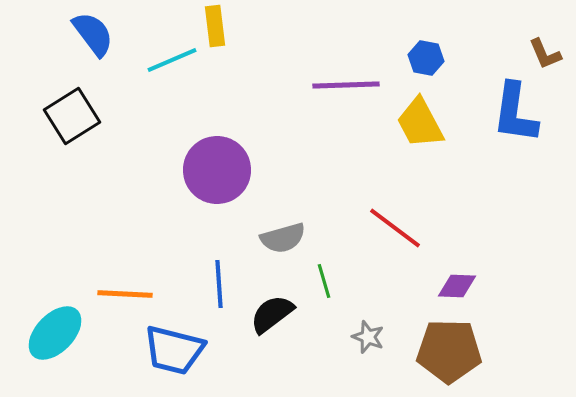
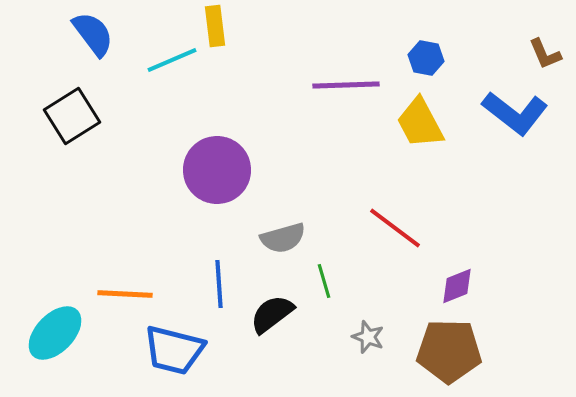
blue L-shape: rotated 60 degrees counterclockwise
purple diamond: rotated 24 degrees counterclockwise
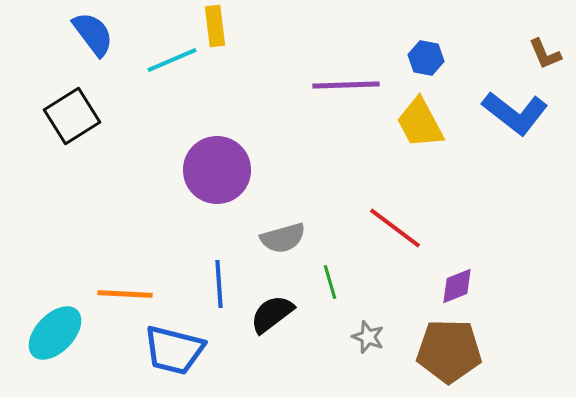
green line: moved 6 px right, 1 px down
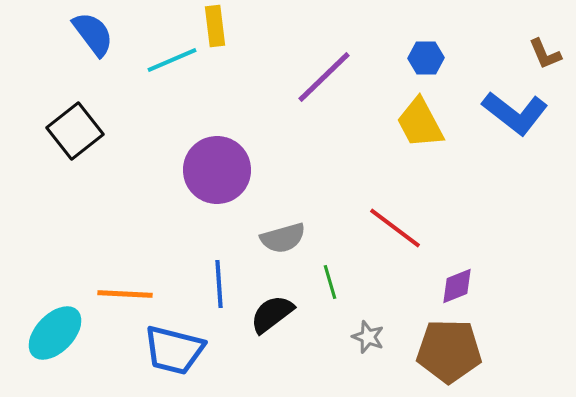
blue hexagon: rotated 12 degrees counterclockwise
purple line: moved 22 px left, 8 px up; rotated 42 degrees counterclockwise
black square: moved 3 px right, 15 px down; rotated 6 degrees counterclockwise
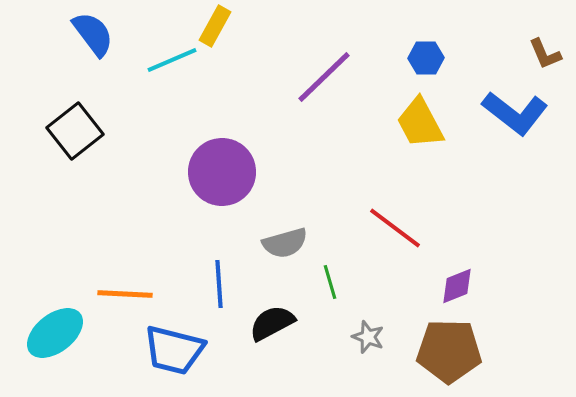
yellow rectangle: rotated 36 degrees clockwise
purple circle: moved 5 px right, 2 px down
gray semicircle: moved 2 px right, 5 px down
black semicircle: moved 9 px down; rotated 9 degrees clockwise
cyan ellipse: rotated 8 degrees clockwise
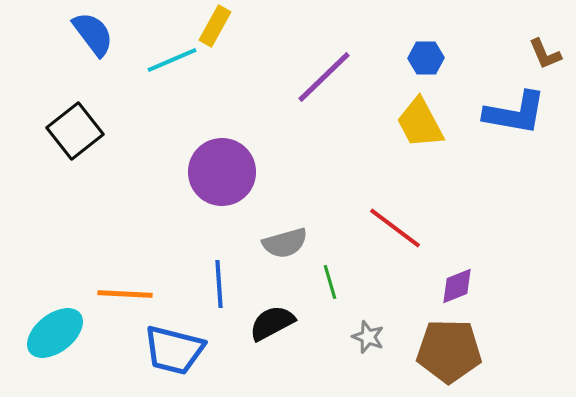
blue L-shape: rotated 28 degrees counterclockwise
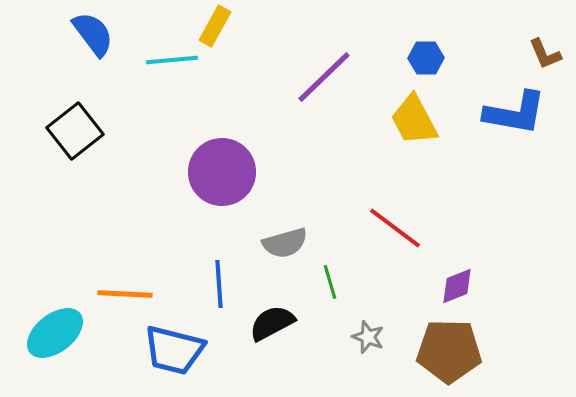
cyan line: rotated 18 degrees clockwise
yellow trapezoid: moved 6 px left, 3 px up
